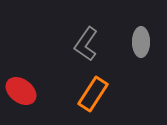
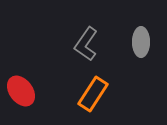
red ellipse: rotated 16 degrees clockwise
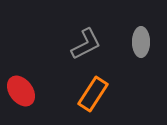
gray L-shape: rotated 152 degrees counterclockwise
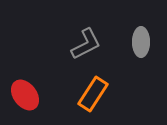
red ellipse: moved 4 px right, 4 px down
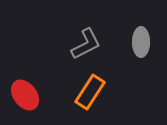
orange rectangle: moved 3 px left, 2 px up
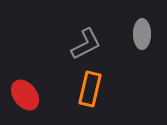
gray ellipse: moved 1 px right, 8 px up
orange rectangle: moved 3 px up; rotated 20 degrees counterclockwise
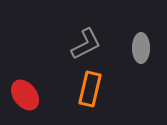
gray ellipse: moved 1 px left, 14 px down
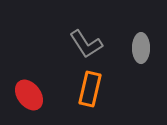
gray L-shape: rotated 84 degrees clockwise
red ellipse: moved 4 px right
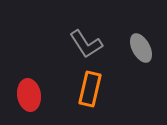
gray ellipse: rotated 28 degrees counterclockwise
red ellipse: rotated 28 degrees clockwise
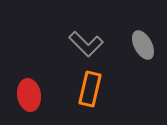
gray L-shape: rotated 12 degrees counterclockwise
gray ellipse: moved 2 px right, 3 px up
